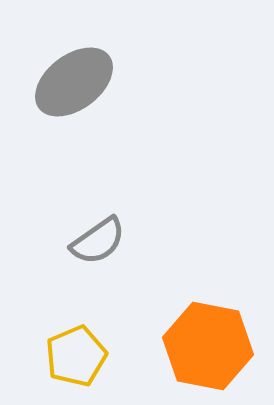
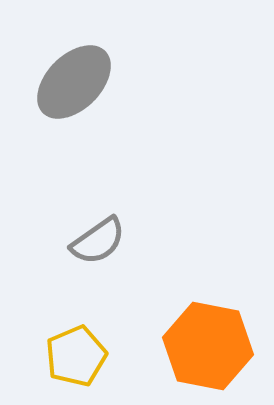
gray ellipse: rotated 8 degrees counterclockwise
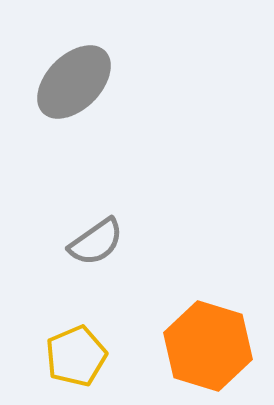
gray semicircle: moved 2 px left, 1 px down
orange hexagon: rotated 6 degrees clockwise
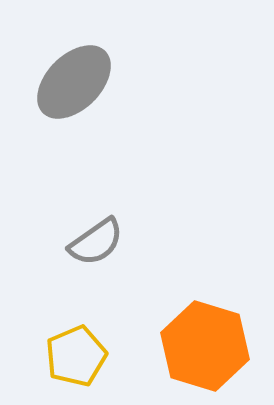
orange hexagon: moved 3 px left
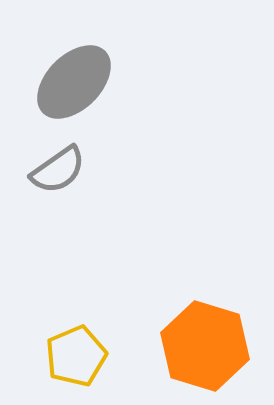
gray semicircle: moved 38 px left, 72 px up
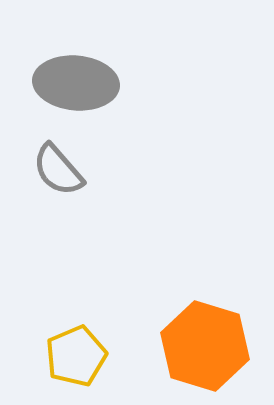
gray ellipse: moved 2 px right, 1 px down; rotated 50 degrees clockwise
gray semicircle: rotated 84 degrees clockwise
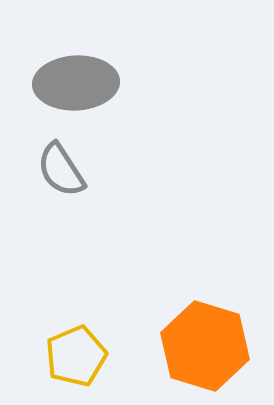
gray ellipse: rotated 8 degrees counterclockwise
gray semicircle: moved 3 px right; rotated 8 degrees clockwise
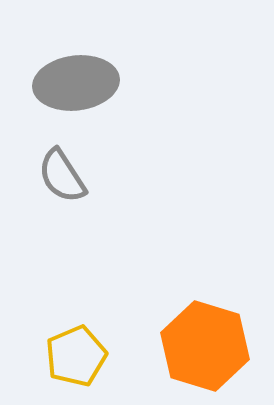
gray ellipse: rotated 4 degrees counterclockwise
gray semicircle: moved 1 px right, 6 px down
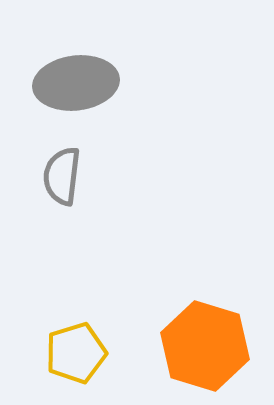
gray semicircle: rotated 40 degrees clockwise
yellow pentagon: moved 3 px up; rotated 6 degrees clockwise
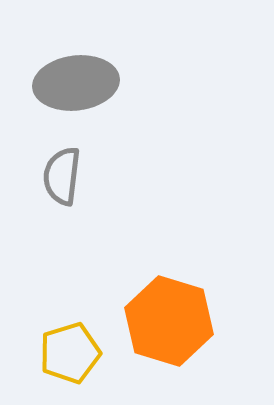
orange hexagon: moved 36 px left, 25 px up
yellow pentagon: moved 6 px left
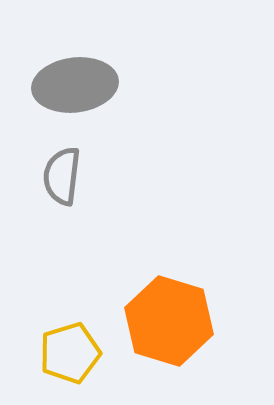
gray ellipse: moved 1 px left, 2 px down
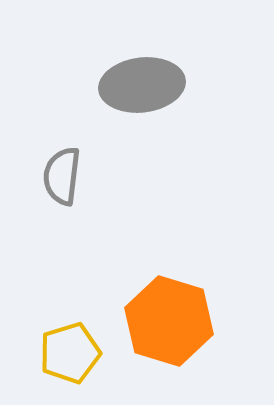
gray ellipse: moved 67 px right
